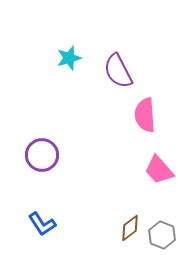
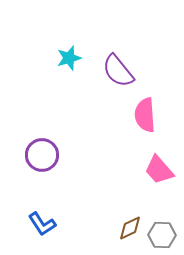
purple semicircle: rotated 12 degrees counterclockwise
brown diamond: rotated 12 degrees clockwise
gray hexagon: rotated 20 degrees counterclockwise
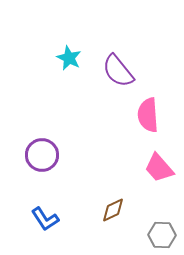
cyan star: rotated 30 degrees counterclockwise
pink semicircle: moved 3 px right
pink trapezoid: moved 2 px up
blue L-shape: moved 3 px right, 5 px up
brown diamond: moved 17 px left, 18 px up
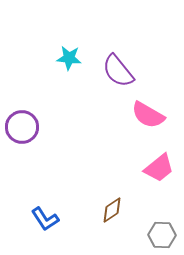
cyan star: rotated 20 degrees counterclockwise
pink semicircle: rotated 56 degrees counterclockwise
purple circle: moved 20 px left, 28 px up
pink trapezoid: rotated 88 degrees counterclockwise
brown diamond: moved 1 px left; rotated 8 degrees counterclockwise
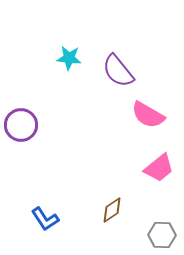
purple circle: moved 1 px left, 2 px up
